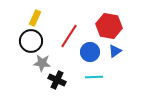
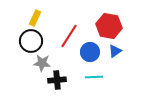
black cross: rotated 30 degrees counterclockwise
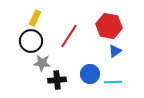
blue circle: moved 22 px down
cyan line: moved 19 px right, 5 px down
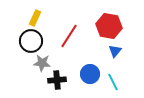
blue triangle: rotated 16 degrees counterclockwise
cyan line: rotated 66 degrees clockwise
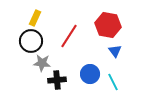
red hexagon: moved 1 px left, 1 px up
blue triangle: rotated 16 degrees counterclockwise
